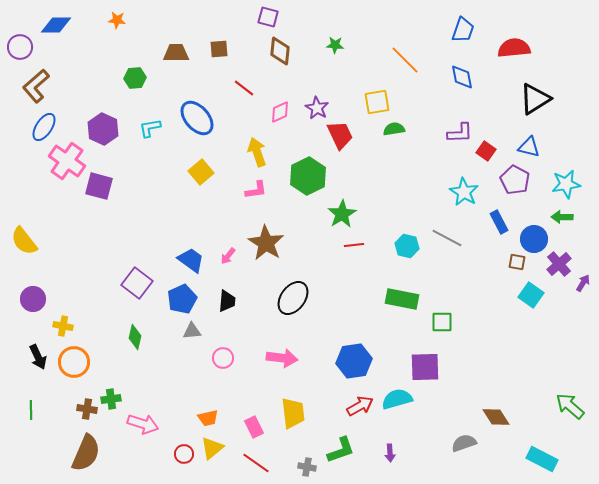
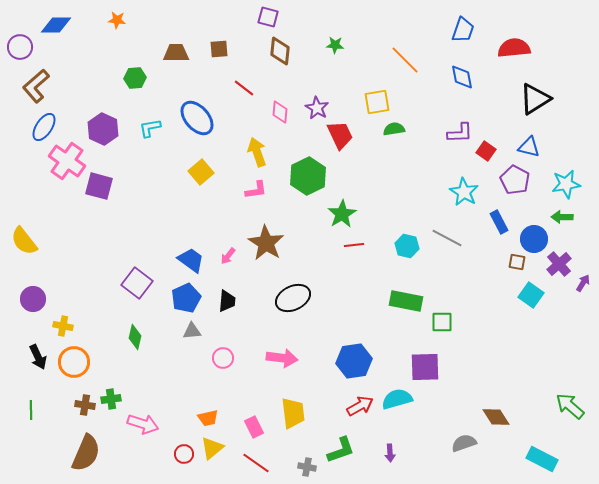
pink diamond at (280, 112): rotated 60 degrees counterclockwise
black ellipse at (293, 298): rotated 28 degrees clockwise
blue pentagon at (182, 299): moved 4 px right, 1 px up
green rectangle at (402, 299): moved 4 px right, 2 px down
brown cross at (87, 409): moved 2 px left, 4 px up
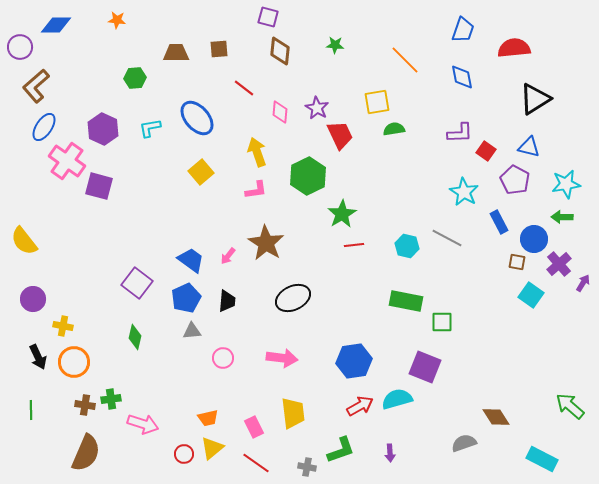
purple square at (425, 367): rotated 24 degrees clockwise
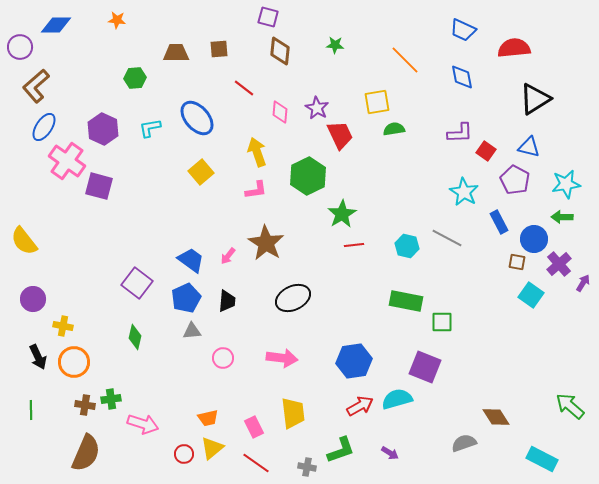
blue trapezoid at (463, 30): rotated 96 degrees clockwise
purple arrow at (390, 453): rotated 54 degrees counterclockwise
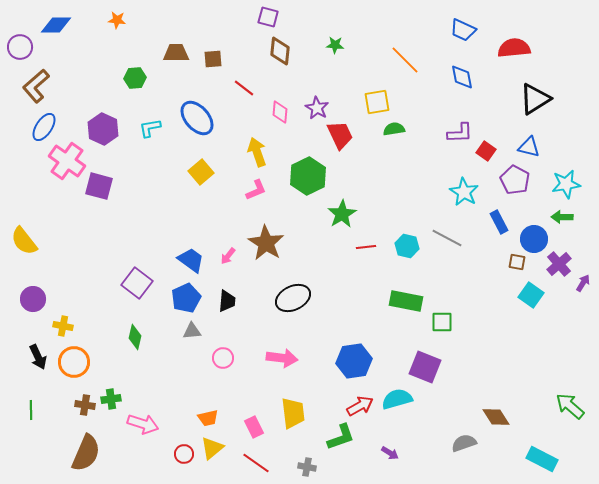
brown square at (219, 49): moved 6 px left, 10 px down
pink L-shape at (256, 190): rotated 15 degrees counterclockwise
red line at (354, 245): moved 12 px right, 2 px down
green L-shape at (341, 450): moved 13 px up
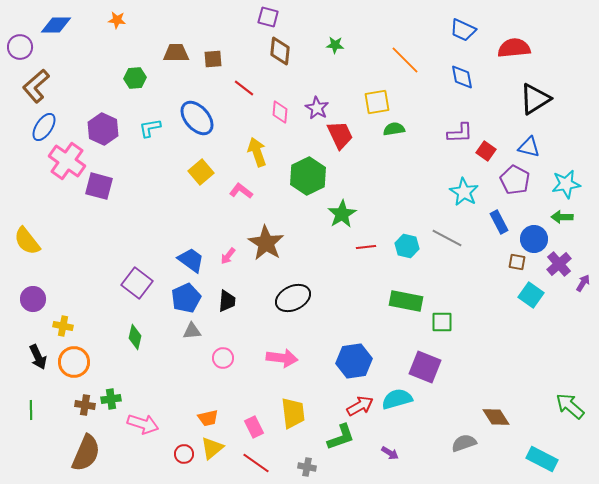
pink L-shape at (256, 190): moved 15 px left, 1 px down; rotated 120 degrees counterclockwise
yellow semicircle at (24, 241): moved 3 px right
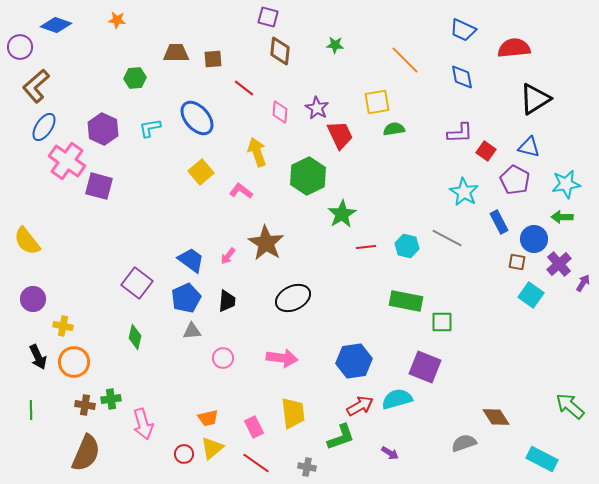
blue diamond at (56, 25): rotated 20 degrees clockwise
pink arrow at (143, 424): rotated 56 degrees clockwise
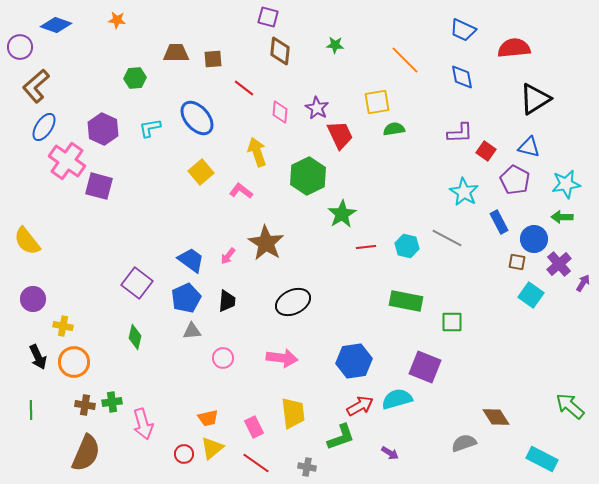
black ellipse at (293, 298): moved 4 px down
green square at (442, 322): moved 10 px right
green cross at (111, 399): moved 1 px right, 3 px down
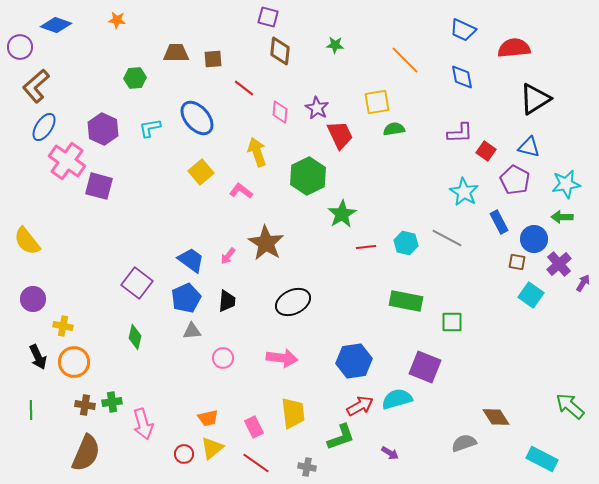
cyan hexagon at (407, 246): moved 1 px left, 3 px up
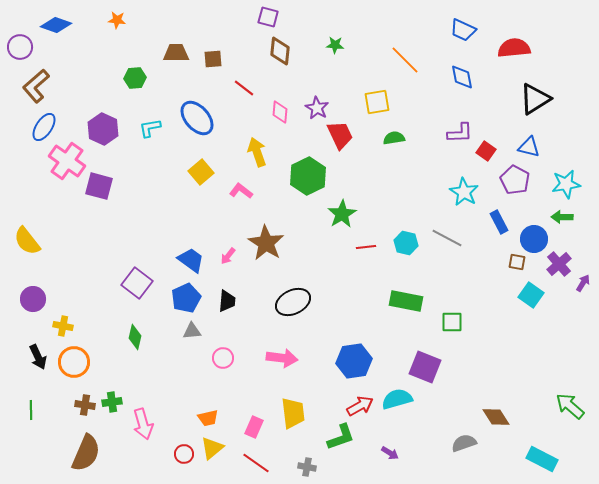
green semicircle at (394, 129): moved 9 px down
pink rectangle at (254, 427): rotated 50 degrees clockwise
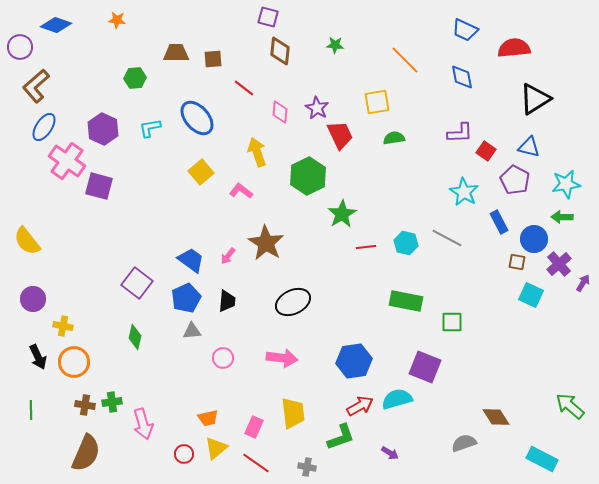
blue trapezoid at (463, 30): moved 2 px right
cyan square at (531, 295): rotated 10 degrees counterclockwise
yellow triangle at (212, 448): moved 4 px right
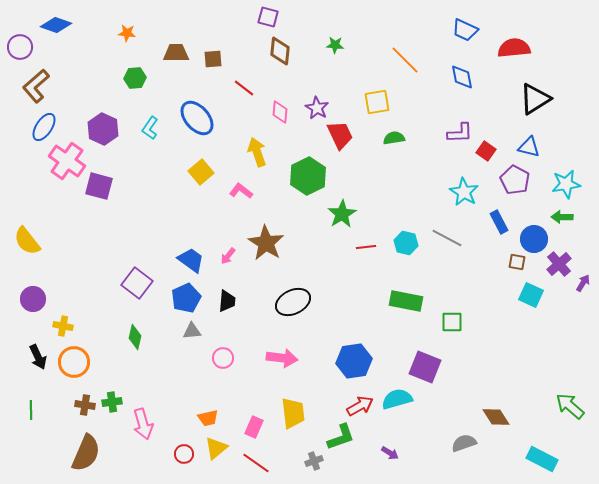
orange star at (117, 20): moved 10 px right, 13 px down
cyan L-shape at (150, 128): rotated 45 degrees counterclockwise
gray cross at (307, 467): moved 7 px right, 6 px up; rotated 30 degrees counterclockwise
